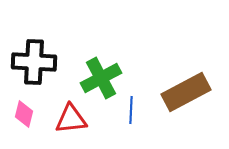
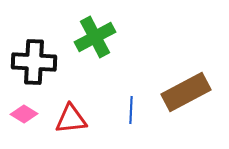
green cross: moved 6 px left, 41 px up
pink diamond: rotated 72 degrees counterclockwise
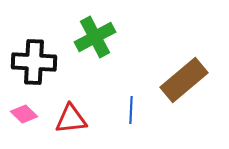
brown rectangle: moved 2 px left, 12 px up; rotated 12 degrees counterclockwise
pink diamond: rotated 12 degrees clockwise
